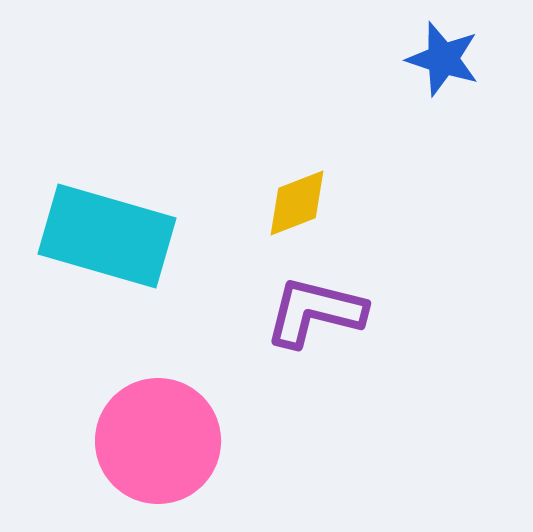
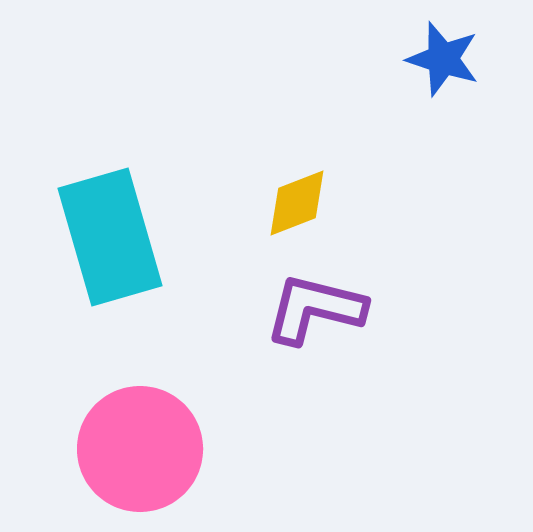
cyan rectangle: moved 3 px right, 1 px down; rotated 58 degrees clockwise
purple L-shape: moved 3 px up
pink circle: moved 18 px left, 8 px down
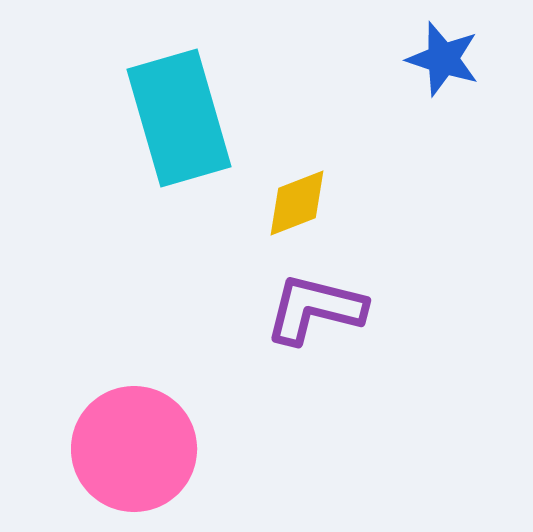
cyan rectangle: moved 69 px right, 119 px up
pink circle: moved 6 px left
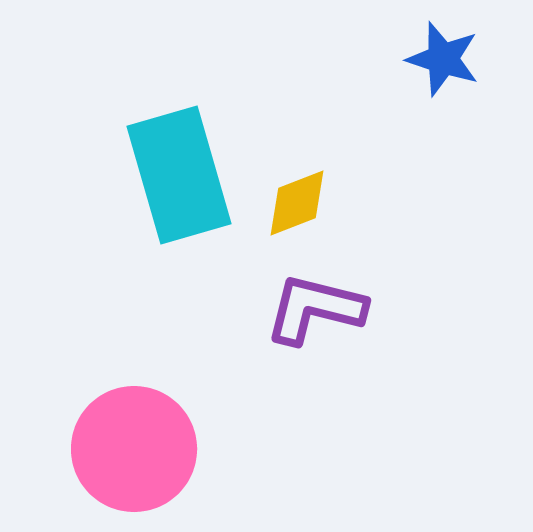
cyan rectangle: moved 57 px down
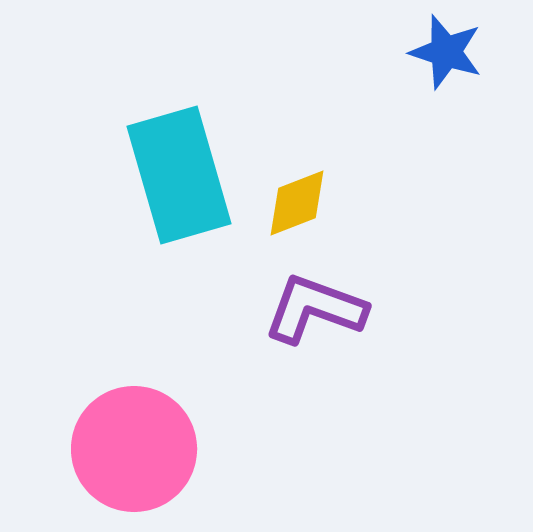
blue star: moved 3 px right, 7 px up
purple L-shape: rotated 6 degrees clockwise
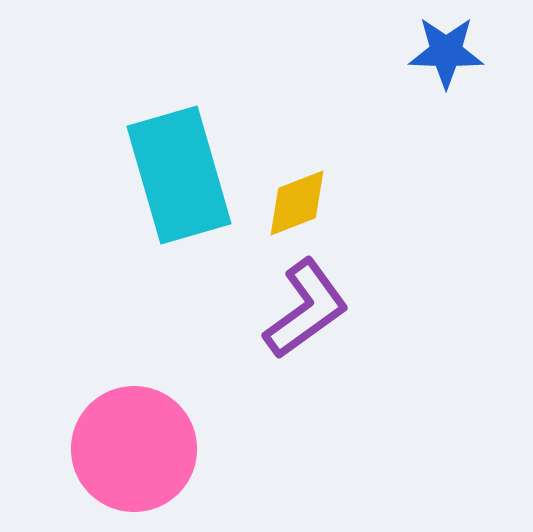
blue star: rotated 16 degrees counterclockwise
purple L-shape: moved 9 px left; rotated 124 degrees clockwise
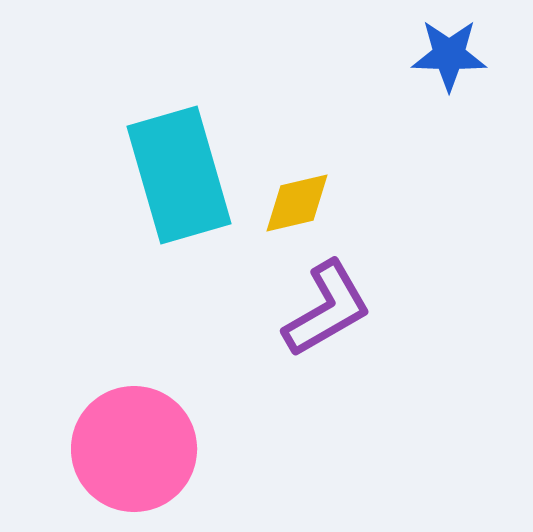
blue star: moved 3 px right, 3 px down
yellow diamond: rotated 8 degrees clockwise
purple L-shape: moved 21 px right; rotated 6 degrees clockwise
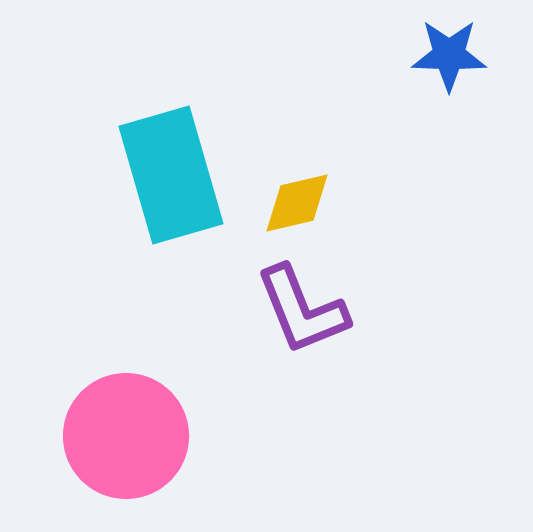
cyan rectangle: moved 8 px left
purple L-shape: moved 25 px left, 1 px down; rotated 98 degrees clockwise
pink circle: moved 8 px left, 13 px up
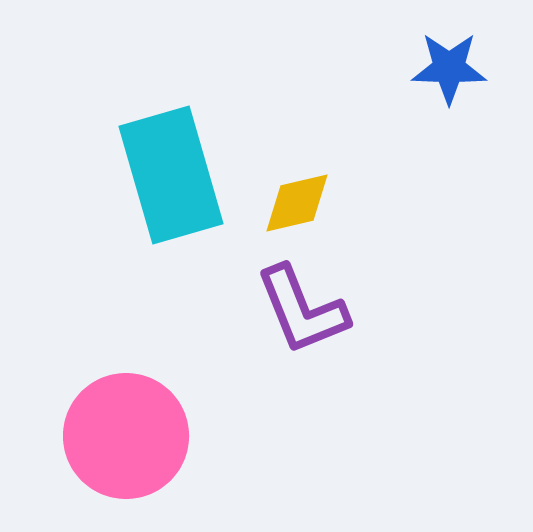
blue star: moved 13 px down
